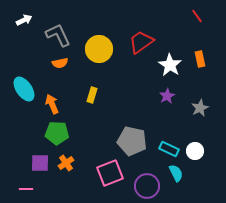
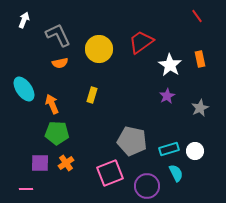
white arrow: rotated 42 degrees counterclockwise
cyan rectangle: rotated 42 degrees counterclockwise
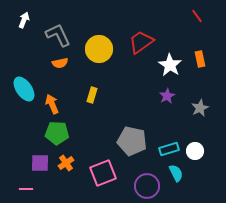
pink square: moved 7 px left
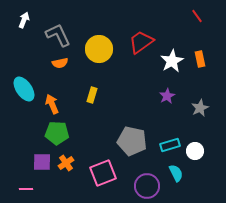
white star: moved 2 px right, 4 px up; rotated 10 degrees clockwise
cyan rectangle: moved 1 px right, 4 px up
purple square: moved 2 px right, 1 px up
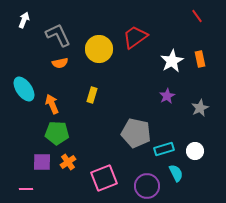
red trapezoid: moved 6 px left, 5 px up
gray pentagon: moved 4 px right, 8 px up
cyan rectangle: moved 6 px left, 4 px down
orange cross: moved 2 px right, 1 px up
pink square: moved 1 px right, 5 px down
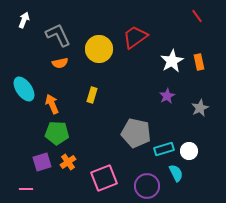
orange rectangle: moved 1 px left, 3 px down
white circle: moved 6 px left
purple square: rotated 18 degrees counterclockwise
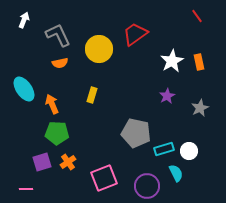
red trapezoid: moved 3 px up
